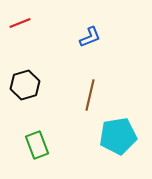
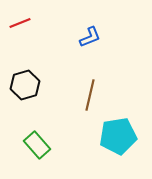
green rectangle: rotated 20 degrees counterclockwise
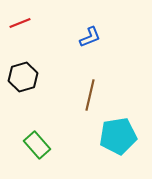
black hexagon: moved 2 px left, 8 px up
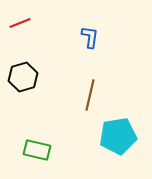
blue L-shape: rotated 60 degrees counterclockwise
green rectangle: moved 5 px down; rotated 36 degrees counterclockwise
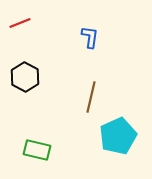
black hexagon: moved 2 px right; rotated 16 degrees counterclockwise
brown line: moved 1 px right, 2 px down
cyan pentagon: rotated 15 degrees counterclockwise
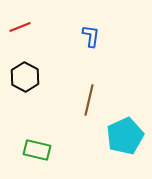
red line: moved 4 px down
blue L-shape: moved 1 px right, 1 px up
brown line: moved 2 px left, 3 px down
cyan pentagon: moved 7 px right
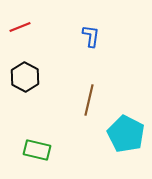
cyan pentagon: moved 1 px right, 2 px up; rotated 21 degrees counterclockwise
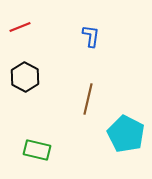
brown line: moved 1 px left, 1 px up
